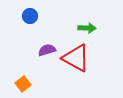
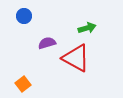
blue circle: moved 6 px left
green arrow: rotated 18 degrees counterclockwise
purple semicircle: moved 7 px up
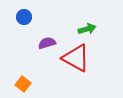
blue circle: moved 1 px down
green arrow: moved 1 px down
orange square: rotated 14 degrees counterclockwise
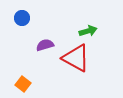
blue circle: moved 2 px left, 1 px down
green arrow: moved 1 px right, 2 px down
purple semicircle: moved 2 px left, 2 px down
